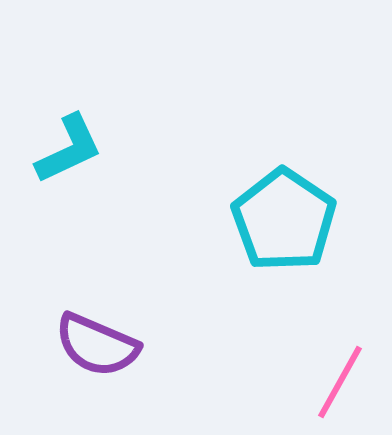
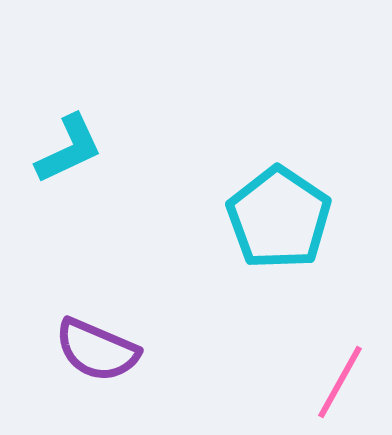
cyan pentagon: moved 5 px left, 2 px up
purple semicircle: moved 5 px down
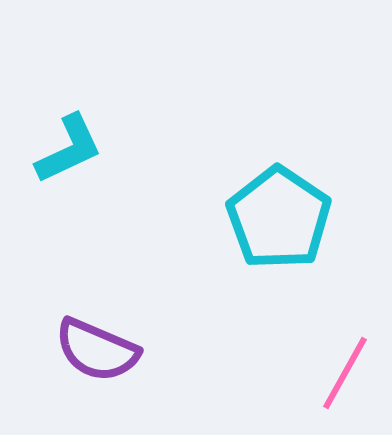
pink line: moved 5 px right, 9 px up
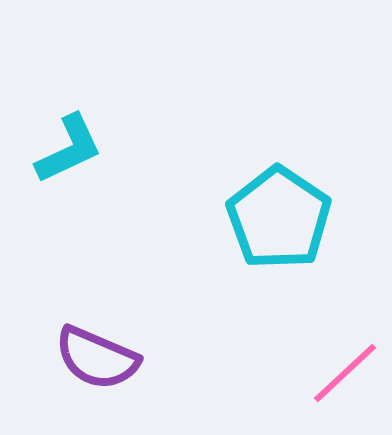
purple semicircle: moved 8 px down
pink line: rotated 18 degrees clockwise
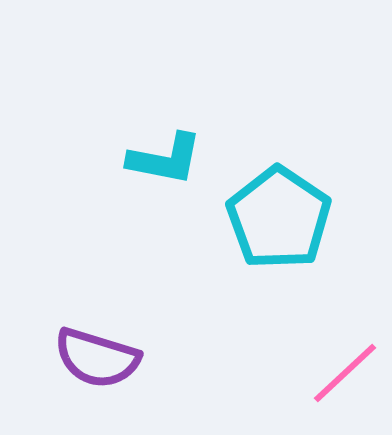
cyan L-shape: moved 96 px right, 10 px down; rotated 36 degrees clockwise
purple semicircle: rotated 6 degrees counterclockwise
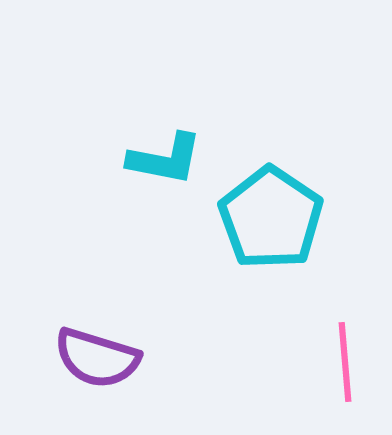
cyan pentagon: moved 8 px left
pink line: moved 11 px up; rotated 52 degrees counterclockwise
